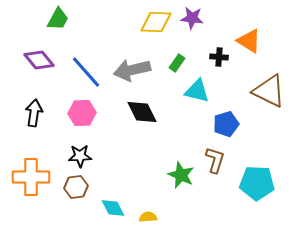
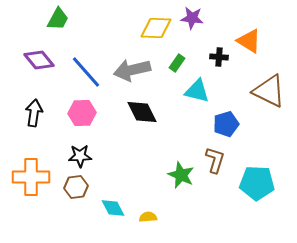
yellow diamond: moved 6 px down
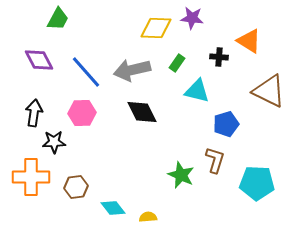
purple diamond: rotated 12 degrees clockwise
black star: moved 26 px left, 14 px up
cyan diamond: rotated 10 degrees counterclockwise
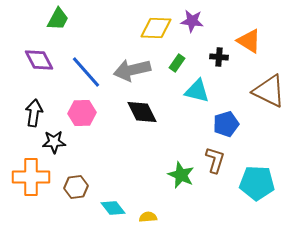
purple star: moved 3 px down
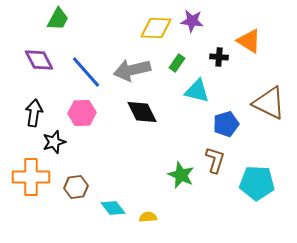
brown triangle: moved 12 px down
black star: rotated 15 degrees counterclockwise
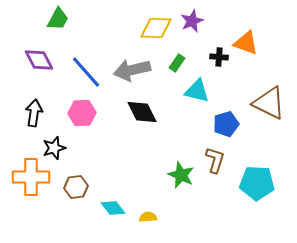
purple star: rotated 30 degrees counterclockwise
orange triangle: moved 3 px left, 2 px down; rotated 12 degrees counterclockwise
black star: moved 6 px down
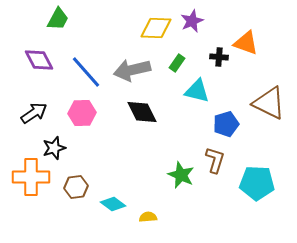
black arrow: rotated 48 degrees clockwise
cyan diamond: moved 4 px up; rotated 15 degrees counterclockwise
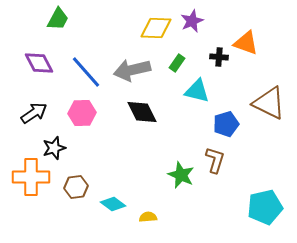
purple diamond: moved 3 px down
cyan pentagon: moved 8 px right, 24 px down; rotated 16 degrees counterclockwise
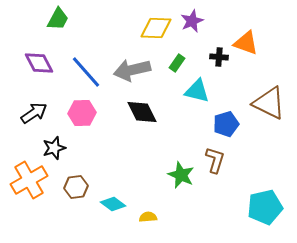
orange cross: moved 2 px left, 3 px down; rotated 30 degrees counterclockwise
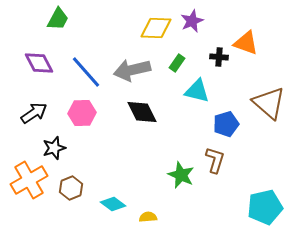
brown triangle: rotated 15 degrees clockwise
brown hexagon: moved 5 px left, 1 px down; rotated 15 degrees counterclockwise
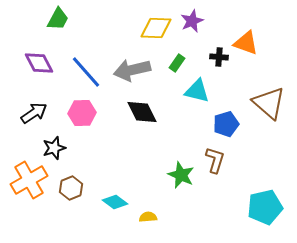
cyan diamond: moved 2 px right, 2 px up
